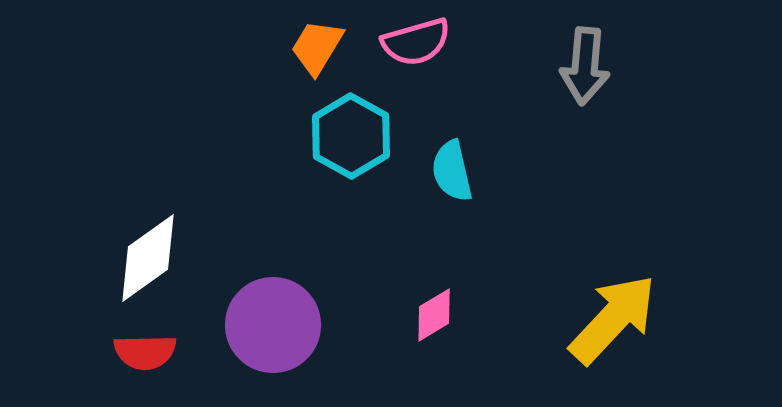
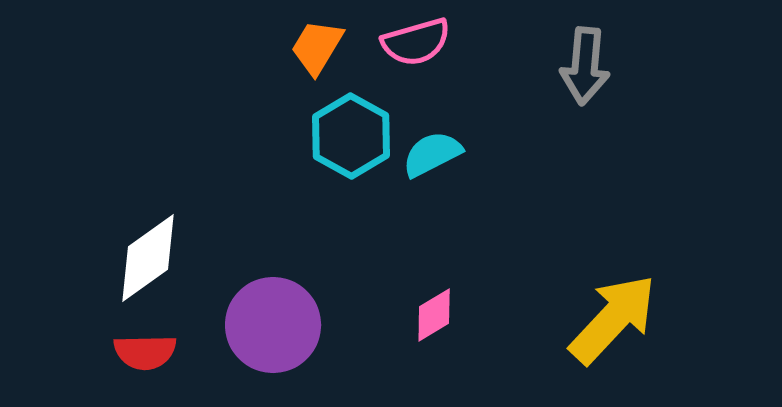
cyan semicircle: moved 20 px left, 17 px up; rotated 76 degrees clockwise
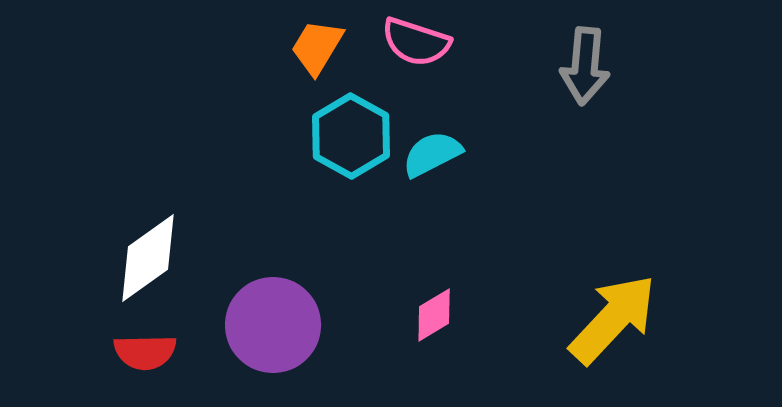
pink semicircle: rotated 34 degrees clockwise
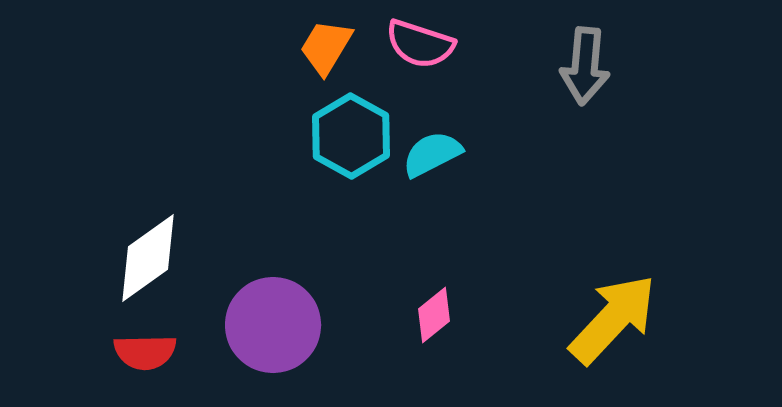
pink semicircle: moved 4 px right, 2 px down
orange trapezoid: moved 9 px right
pink diamond: rotated 8 degrees counterclockwise
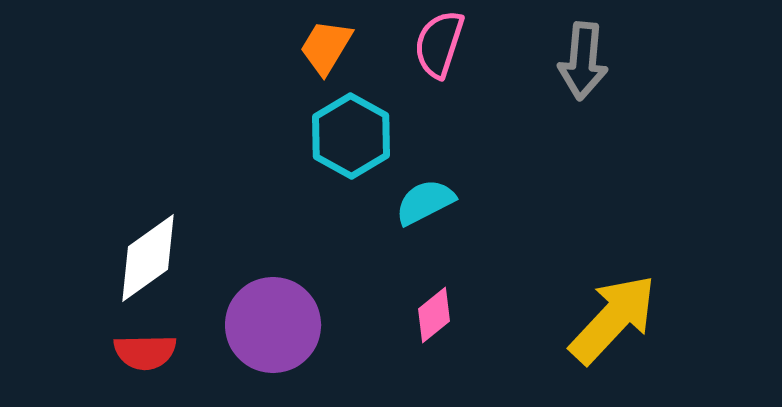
pink semicircle: moved 19 px right; rotated 90 degrees clockwise
gray arrow: moved 2 px left, 5 px up
cyan semicircle: moved 7 px left, 48 px down
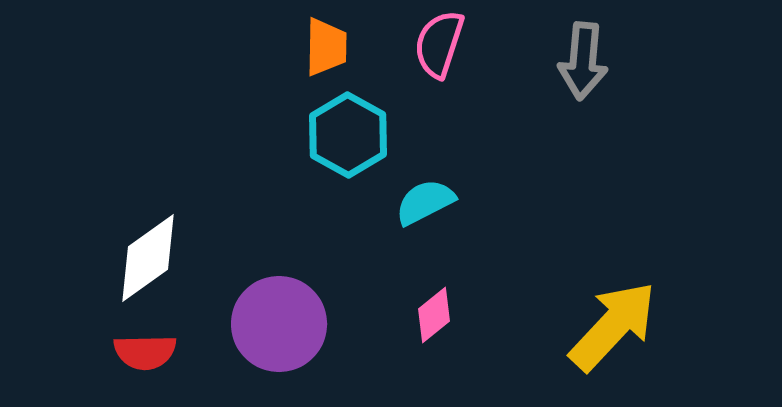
orange trapezoid: rotated 150 degrees clockwise
cyan hexagon: moved 3 px left, 1 px up
yellow arrow: moved 7 px down
purple circle: moved 6 px right, 1 px up
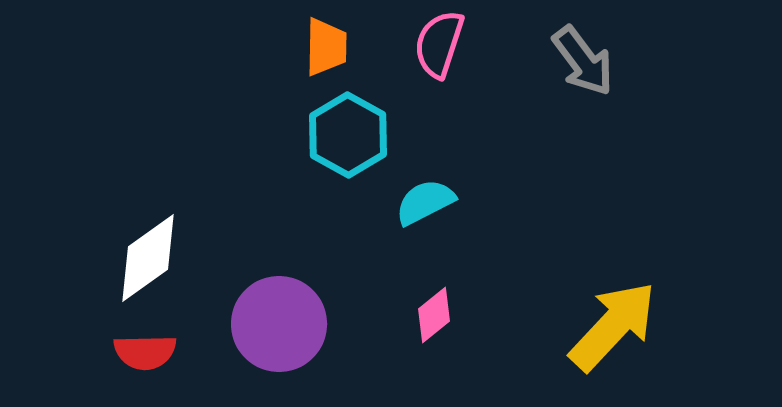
gray arrow: rotated 42 degrees counterclockwise
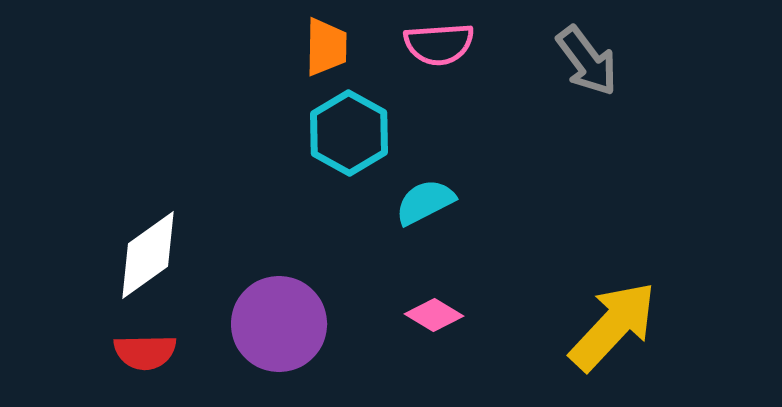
pink semicircle: rotated 112 degrees counterclockwise
gray arrow: moved 4 px right
cyan hexagon: moved 1 px right, 2 px up
white diamond: moved 3 px up
pink diamond: rotated 70 degrees clockwise
